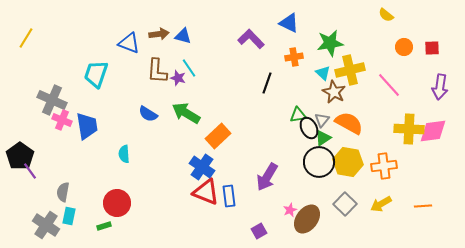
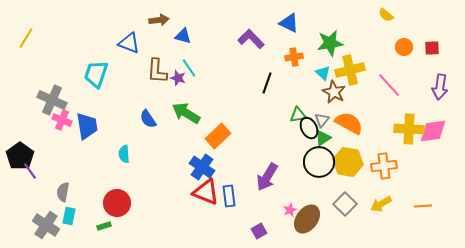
brown arrow at (159, 34): moved 14 px up
blue semicircle at (148, 114): moved 5 px down; rotated 24 degrees clockwise
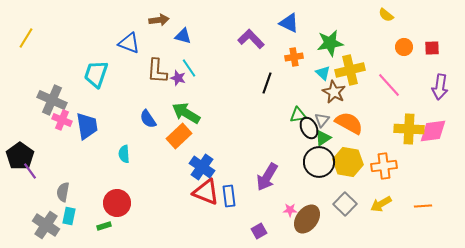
orange rectangle at (218, 136): moved 39 px left
pink star at (290, 210): rotated 24 degrees clockwise
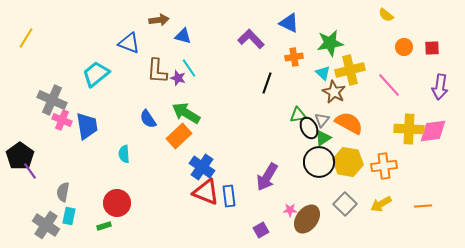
cyan trapezoid at (96, 74): rotated 32 degrees clockwise
purple square at (259, 231): moved 2 px right, 1 px up
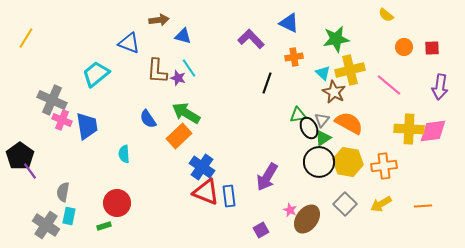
green star at (330, 43): moved 6 px right, 4 px up
pink line at (389, 85): rotated 8 degrees counterclockwise
pink star at (290, 210): rotated 24 degrees clockwise
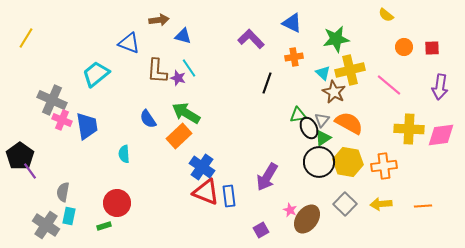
blue triangle at (289, 23): moved 3 px right
pink diamond at (433, 131): moved 8 px right, 4 px down
yellow arrow at (381, 204): rotated 25 degrees clockwise
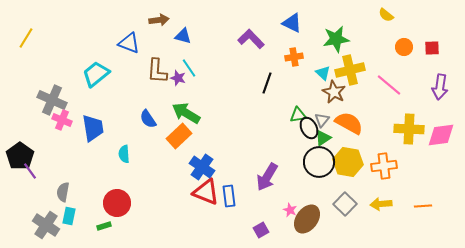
blue trapezoid at (87, 126): moved 6 px right, 2 px down
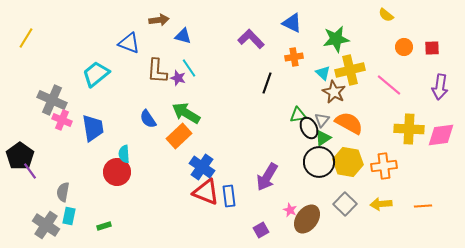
red circle at (117, 203): moved 31 px up
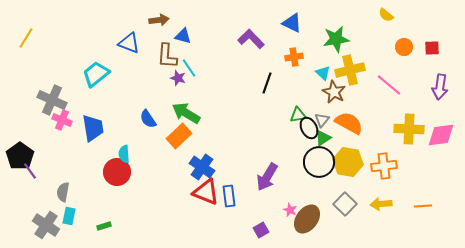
brown L-shape at (157, 71): moved 10 px right, 15 px up
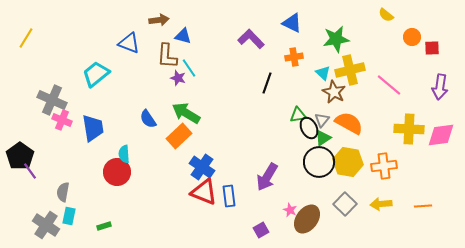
orange circle at (404, 47): moved 8 px right, 10 px up
red triangle at (206, 192): moved 2 px left
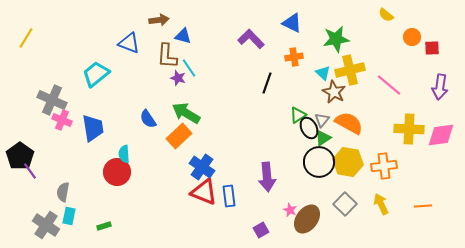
green triangle at (298, 115): rotated 24 degrees counterclockwise
purple arrow at (267, 177): rotated 36 degrees counterclockwise
yellow arrow at (381, 204): rotated 70 degrees clockwise
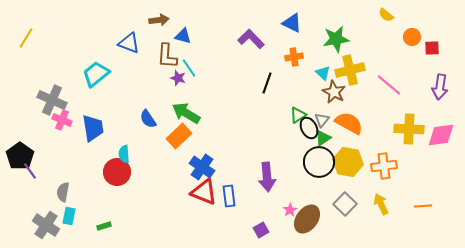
pink star at (290, 210): rotated 16 degrees clockwise
